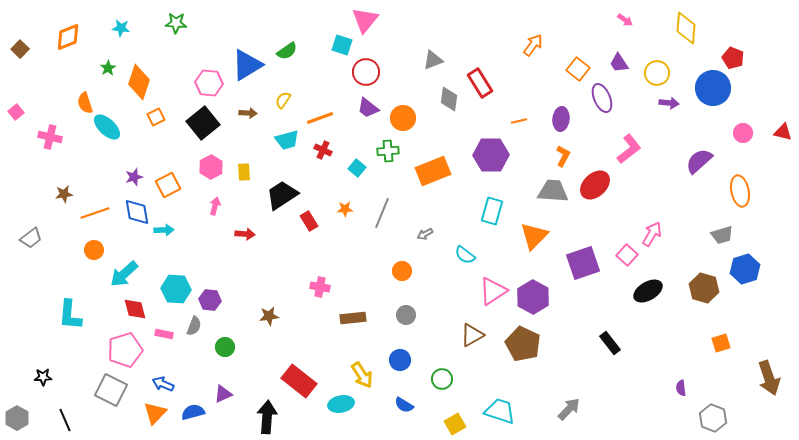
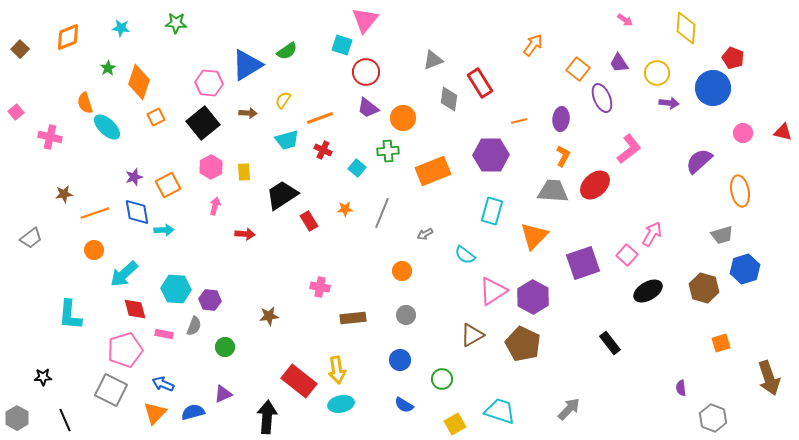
yellow arrow at (362, 375): moved 25 px left, 5 px up; rotated 24 degrees clockwise
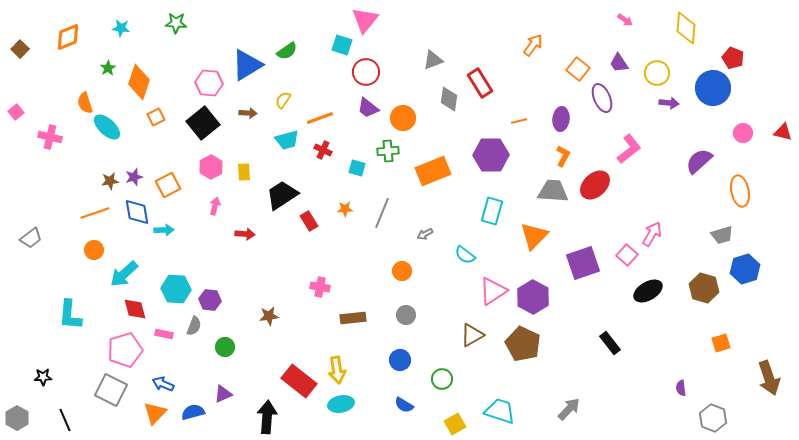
cyan square at (357, 168): rotated 24 degrees counterclockwise
brown star at (64, 194): moved 46 px right, 13 px up
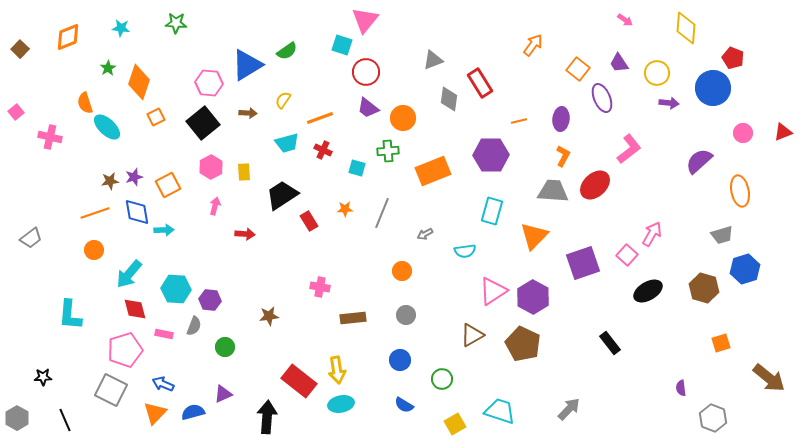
red triangle at (783, 132): rotated 36 degrees counterclockwise
cyan trapezoid at (287, 140): moved 3 px down
cyan semicircle at (465, 255): moved 4 px up; rotated 45 degrees counterclockwise
cyan arrow at (124, 274): moved 5 px right; rotated 8 degrees counterclockwise
brown arrow at (769, 378): rotated 32 degrees counterclockwise
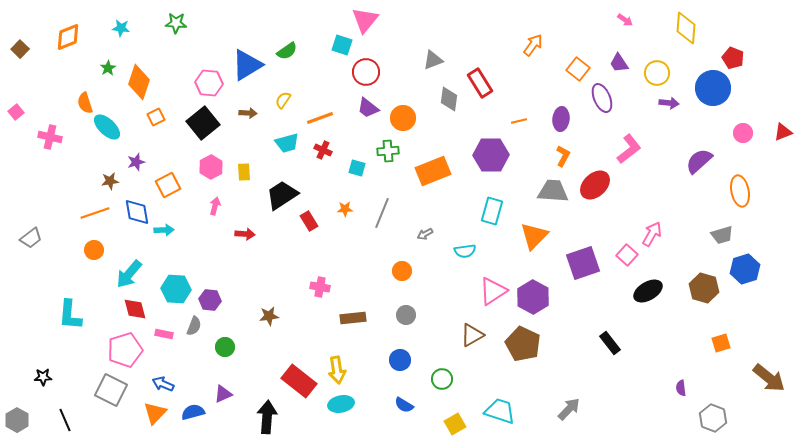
purple star at (134, 177): moved 2 px right, 15 px up
gray hexagon at (17, 418): moved 2 px down
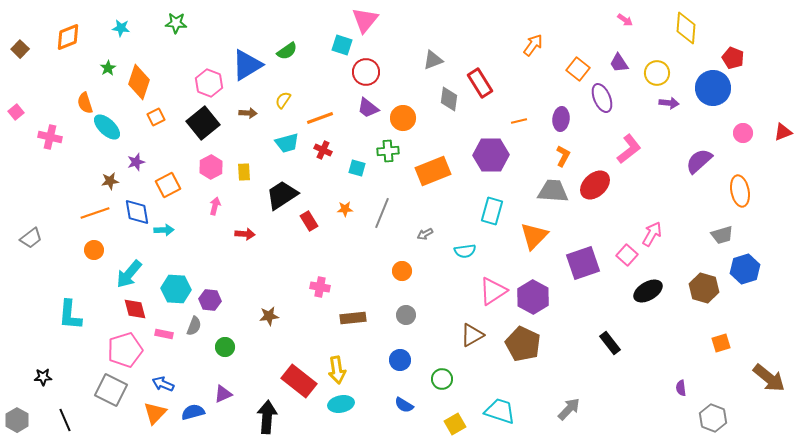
pink hexagon at (209, 83): rotated 16 degrees clockwise
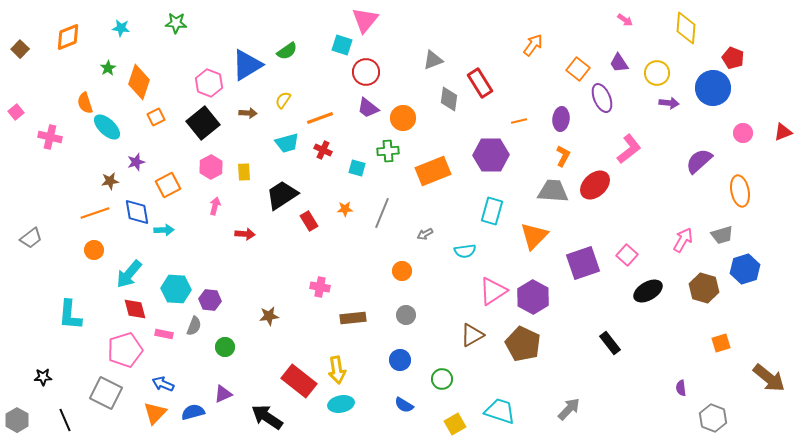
pink arrow at (652, 234): moved 31 px right, 6 px down
gray square at (111, 390): moved 5 px left, 3 px down
black arrow at (267, 417): rotated 60 degrees counterclockwise
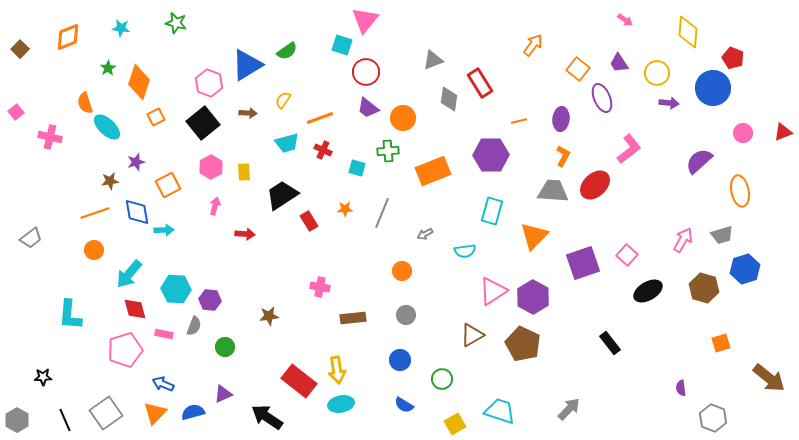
green star at (176, 23): rotated 10 degrees clockwise
yellow diamond at (686, 28): moved 2 px right, 4 px down
gray square at (106, 393): moved 20 px down; rotated 28 degrees clockwise
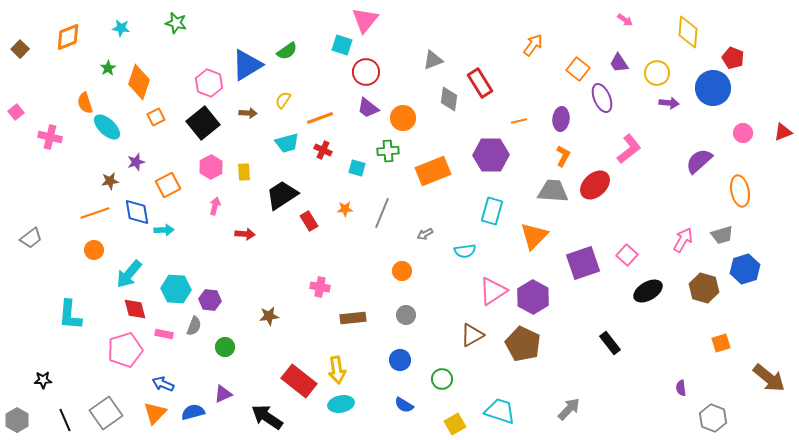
black star at (43, 377): moved 3 px down
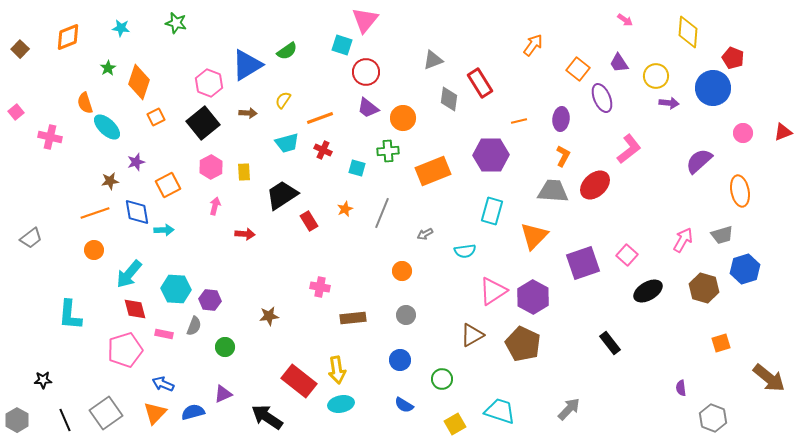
yellow circle at (657, 73): moved 1 px left, 3 px down
orange star at (345, 209): rotated 21 degrees counterclockwise
